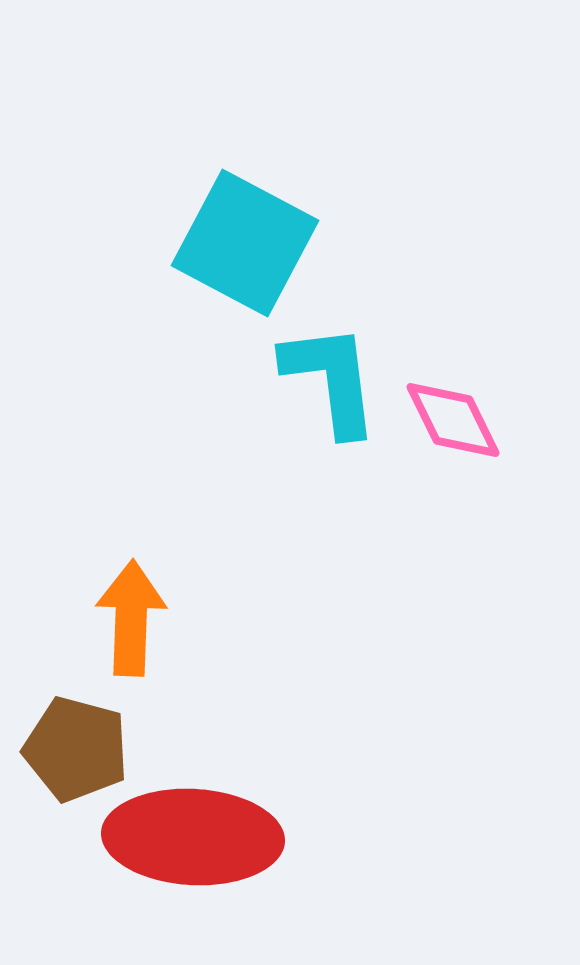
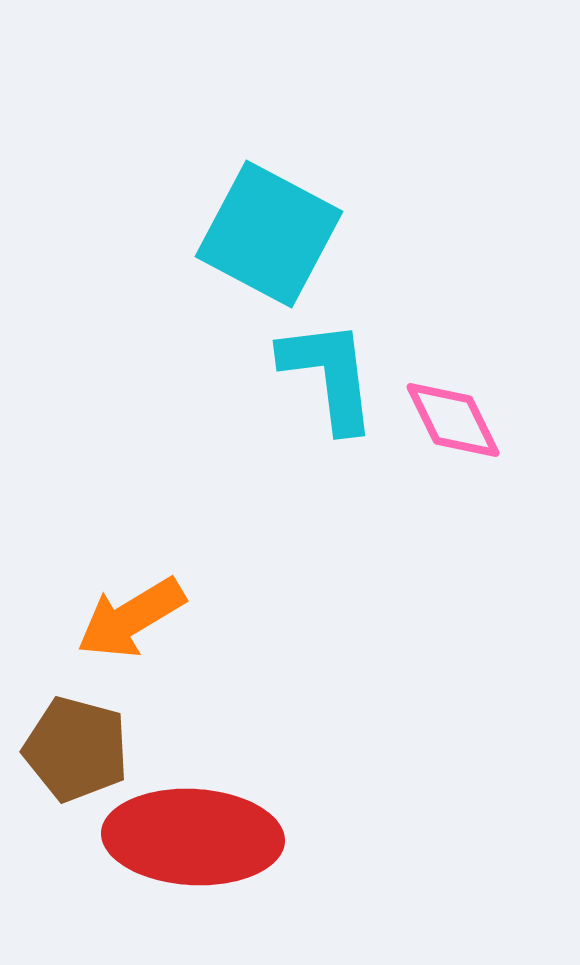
cyan square: moved 24 px right, 9 px up
cyan L-shape: moved 2 px left, 4 px up
orange arrow: rotated 123 degrees counterclockwise
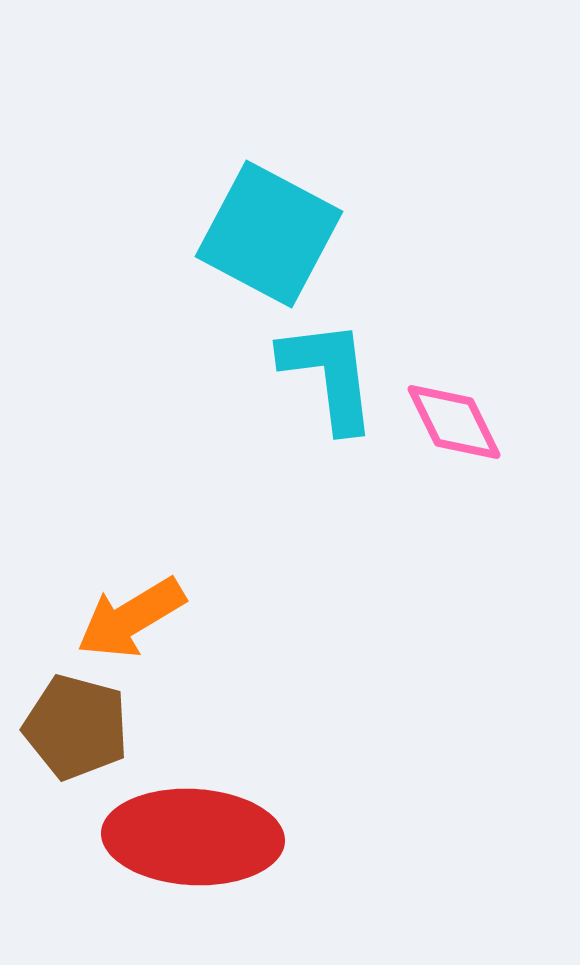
pink diamond: moved 1 px right, 2 px down
brown pentagon: moved 22 px up
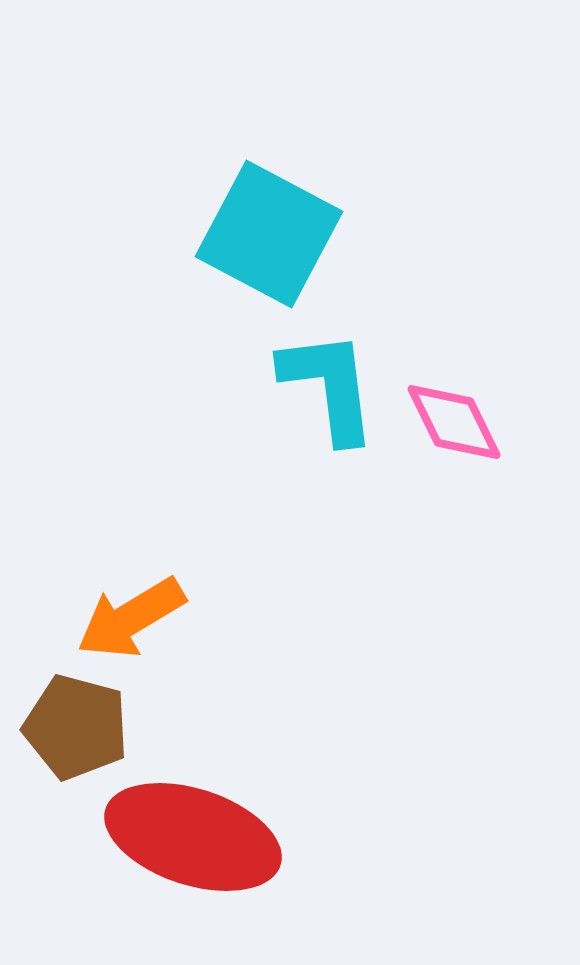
cyan L-shape: moved 11 px down
red ellipse: rotated 15 degrees clockwise
